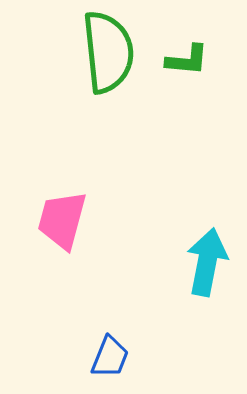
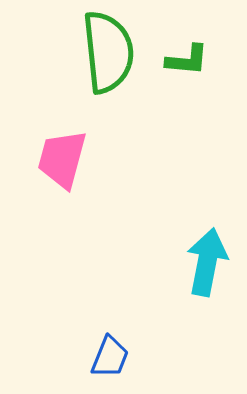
pink trapezoid: moved 61 px up
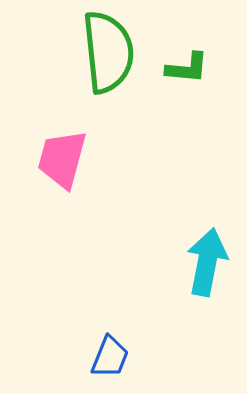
green L-shape: moved 8 px down
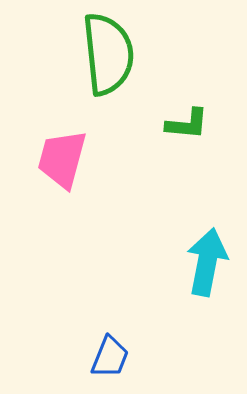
green semicircle: moved 2 px down
green L-shape: moved 56 px down
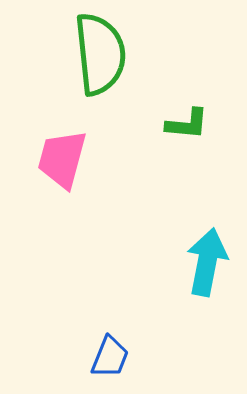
green semicircle: moved 8 px left
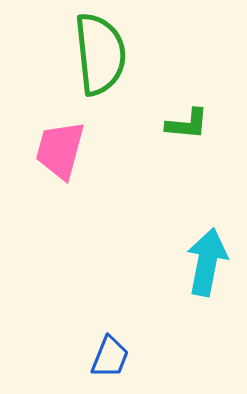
pink trapezoid: moved 2 px left, 9 px up
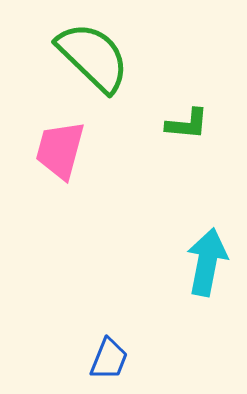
green semicircle: moved 7 px left, 3 px down; rotated 40 degrees counterclockwise
blue trapezoid: moved 1 px left, 2 px down
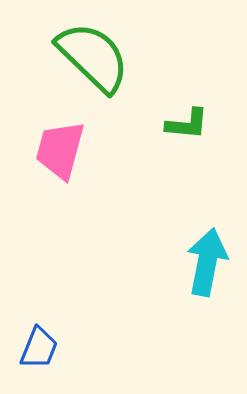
blue trapezoid: moved 70 px left, 11 px up
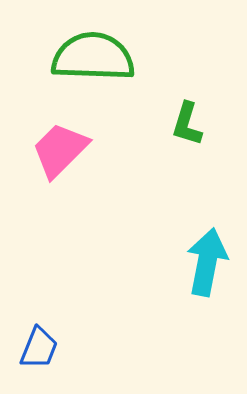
green semicircle: rotated 42 degrees counterclockwise
green L-shape: rotated 102 degrees clockwise
pink trapezoid: rotated 30 degrees clockwise
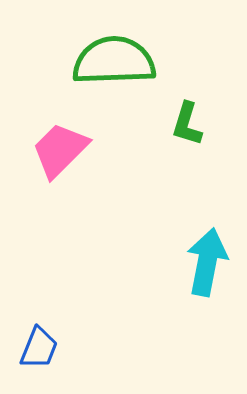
green semicircle: moved 21 px right, 4 px down; rotated 4 degrees counterclockwise
